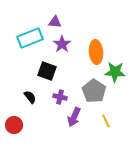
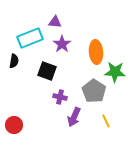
black semicircle: moved 16 px left, 36 px up; rotated 48 degrees clockwise
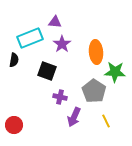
black semicircle: moved 1 px up
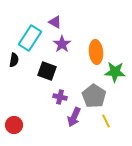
purple triangle: rotated 24 degrees clockwise
cyan rectangle: rotated 35 degrees counterclockwise
gray pentagon: moved 5 px down
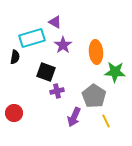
cyan rectangle: moved 2 px right; rotated 40 degrees clockwise
purple star: moved 1 px right, 1 px down
black semicircle: moved 1 px right, 3 px up
black square: moved 1 px left, 1 px down
purple cross: moved 3 px left, 6 px up; rotated 24 degrees counterclockwise
red circle: moved 12 px up
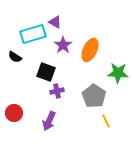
cyan rectangle: moved 1 px right, 4 px up
orange ellipse: moved 6 px left, 2 px up; rotated 30 degrees clockwise
black semicircle: rotated 112 degrees clockwise
green star: moved 3 px right, 1 px down
purple arrow: moved 25 px left, 4 px down
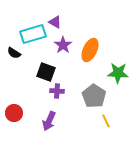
black semicircle: moved 1 px left, 4 px up
purple cross: rotated 16 degrees clockwise
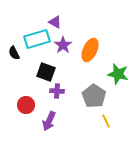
cyan rectangle: moved 4 px right, 5 px down
black semicircle: rotated 32 degrees clockwise
green star: moved 1 px down; rotated 10 degrees clockwise
red circle: moved 12 px right, 8 px up
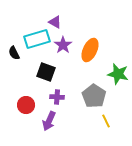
purple cross: moved 6 px down
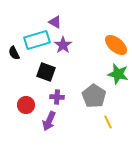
cyan rectangle: moved 1 px down
orange ellipse: moved 26 px right, 5 px up; rotated 75 degrees counterclockwise
yellow line: moved 2 px right, 1 px down
